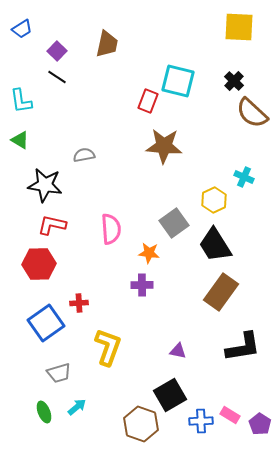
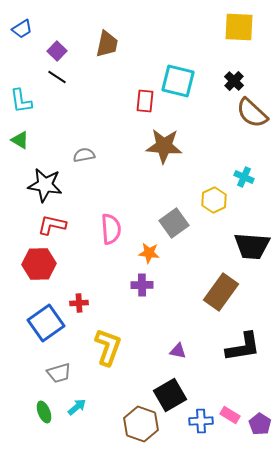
red rectangle: moved 3 px left; rotated 15 degrees counterclockwise
black trapezoid: moved 37 px right, 1 px down; rotated 54 degrees counterclockwise
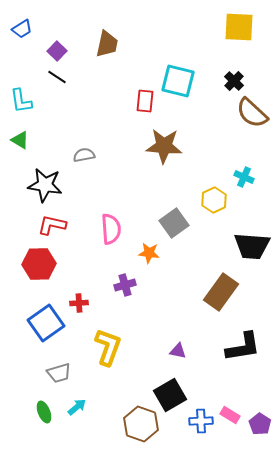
purple cross: moved 17 px left; rotated 15 degrees counterclockwise
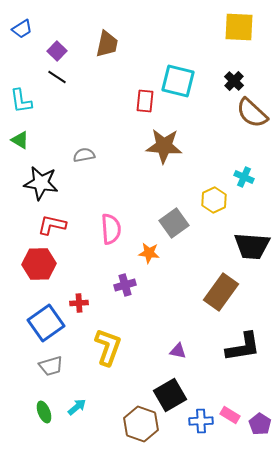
black star: moved 4 px left, 2 px up
gray trapezoid: moved 8 px left, 7 px up
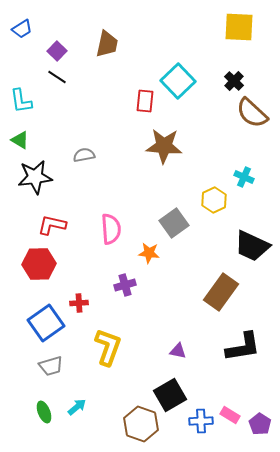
cyan square: rotated 32 degrees clockwise
black star: moved 6 px left, 6 px up; rotated 16 degrees counterclockwise
black trapezoid: rotated 21 degrees clockwise
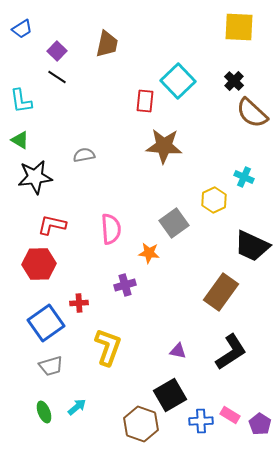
black L-shape: moved 12 px left, 5 px down; rotated 24 degrees counterclockwise
